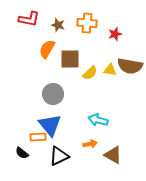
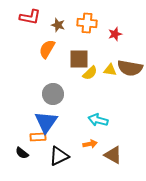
red L-shape: moved 1 px right, 2 px up
brown square: moved 9 px right
brown semicircle: moved 2 px down
blue triangle: moved 4 px left, 3 px up; rotated 15 degrees clockwise
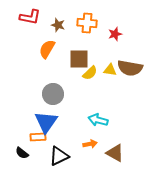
brown triangle: moved 2 px right, 2 px up
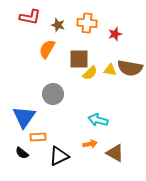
blue triangle: moved 22 px left, 5 px up
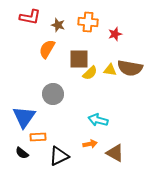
orange cross: moved 1 px right, 1 px up
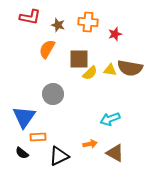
cyan arrow: moved 12 px right, 1 px up; rotated 36 degrees counterclockwise
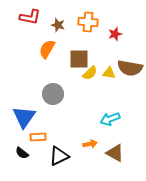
yellow triangle: moved 1 px left, 3 px down
